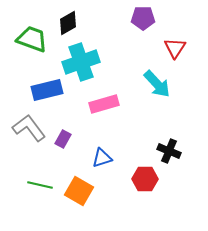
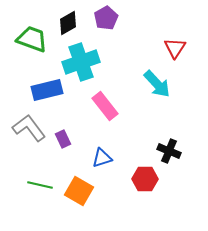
purple pentagon: moved 37 px left; rotated 30 degrees counterclockwise
pink rectangle: moved 1 px right, 2 px down; rotated 68 degrees clockwise
purple rectangle: rotated 54 degrees counterclockwise
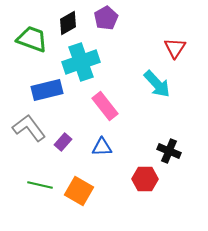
purple rectangle: moved 3 px down; rotated 66 degrees clockwise
blue triangle: moved 11 px up; rotated 15 degrees clockwise
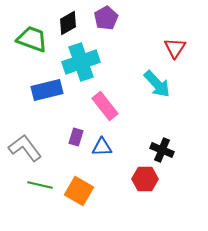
gray L-shape: moved 4 px left, 20 px down
purple rectangle: moved 13 px right, 5 px up; rotated 24 degrees counterclockwise
black cross: moved 7 px left, 1 px up
